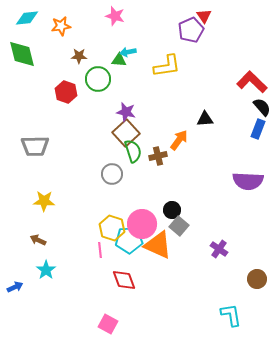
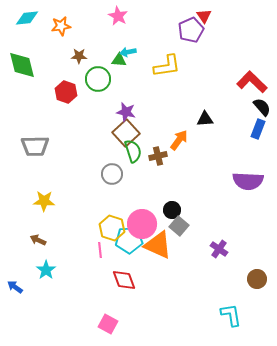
pink star: moved 3 px right; rotated 12 degrees clockwise
green diamond: moved 11 px down
blue arrow: rotated 119 degrees counterclockwise
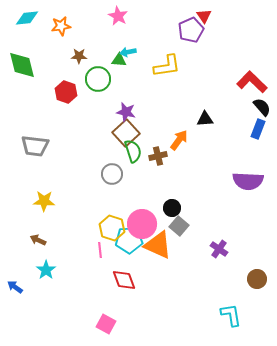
gray trapezoid: rotated 8 degrees clockwise
black circle: moved 2 px up
pink square: moved 2 px left
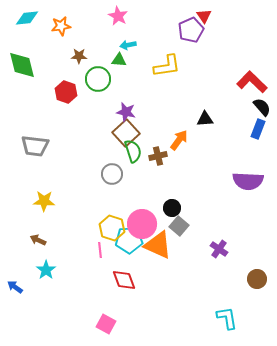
cyan arrow: moved 7 px up
cyan L-shape: moved 4 px left, 3 px down
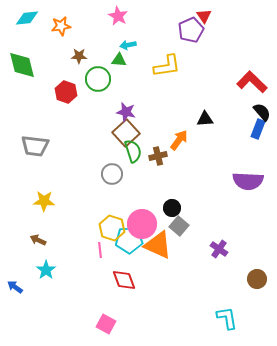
black semicircle: moved 5 px down
